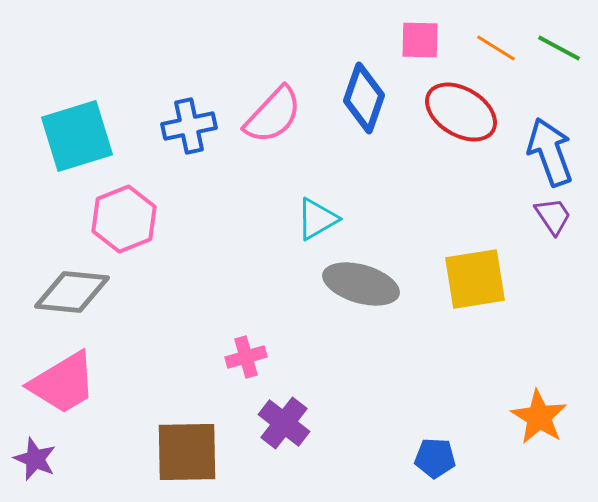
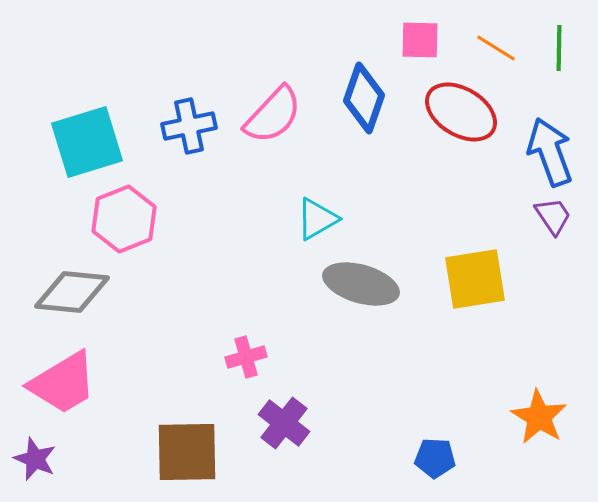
green line: rotated 63 degrees clockwise
cyan square: moved 10 px right, 6 px down
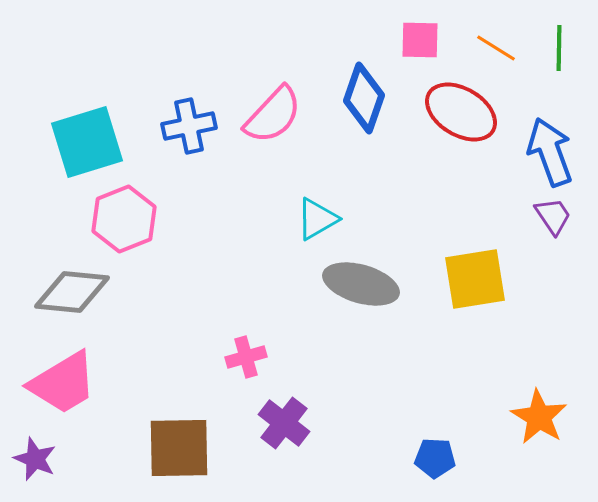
brown square: moved 8 px left, 4 px up
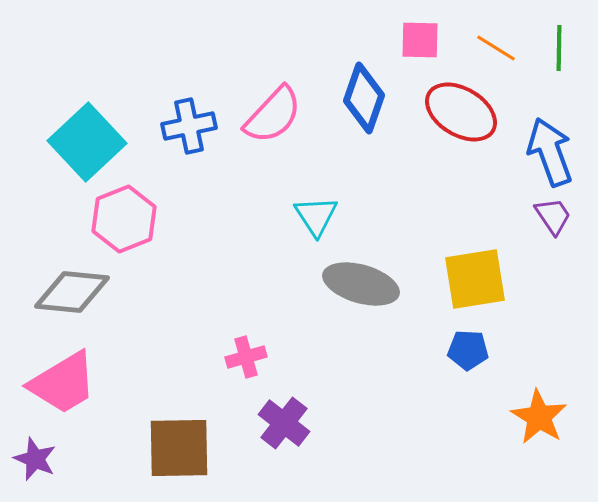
cyan square: rotated 26 degrees counterclockwise
cyan triangle: moved 1 px left, 3 px up; rotated 33 degrees counterclockwise
blue pentagon: moved 33 px right, 108 px up
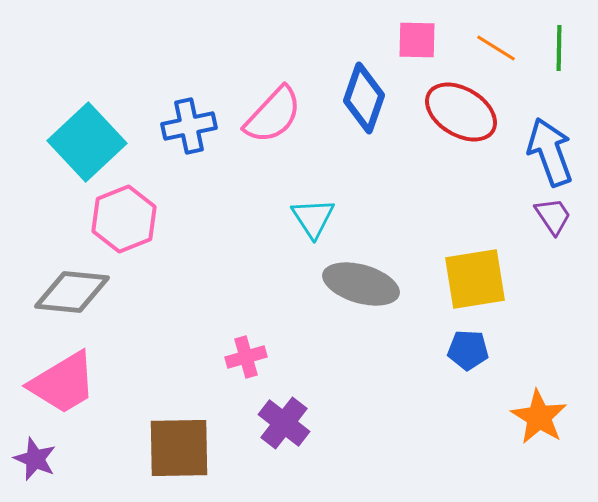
pink square: moved 3 px left
cyan triangle: moved 3 px left, 2 px down
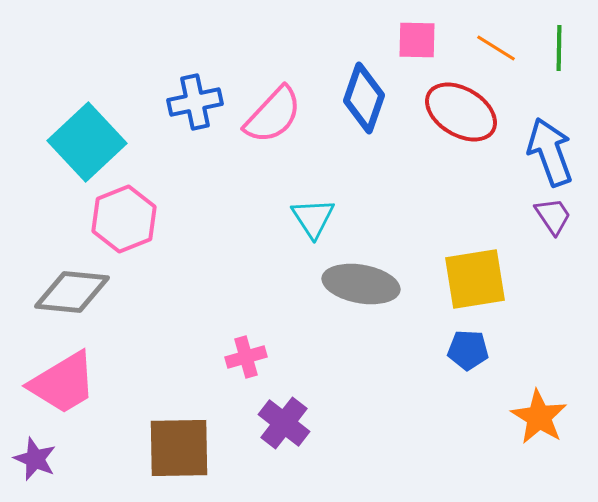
blue cross: moved 6 px right, 24 px up
gray ellipse: rotated 6 degrees counterclockwise
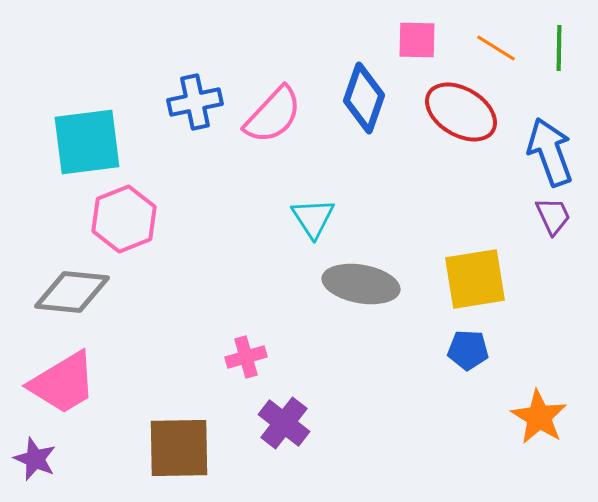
cyan square: rotated 36 degrees clockwise
purple trapezoid: rotated 9 degrees clockwise
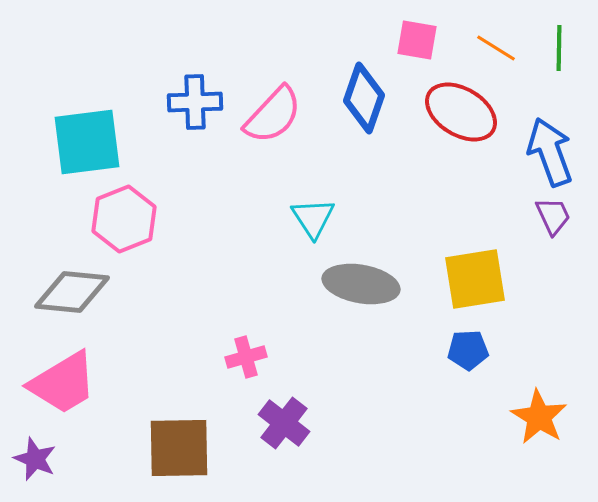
pink square: rotated 9 degrees clockwise
blue cross: rotated 10 degrees clockwise
blue pentagon: rotated 6 degrees counterclockwise
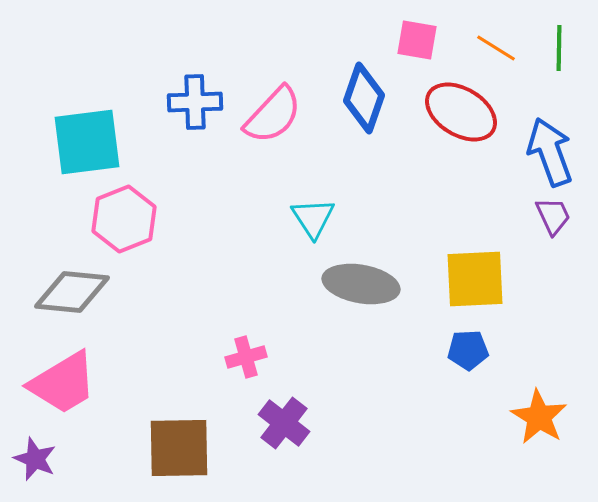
yellow square: rotated 6 degrees clockwise
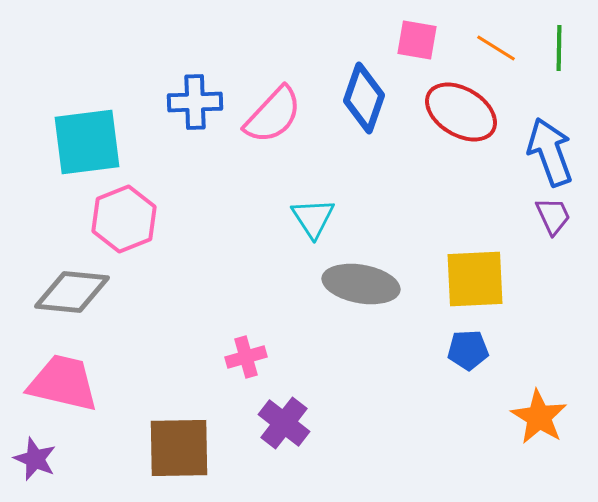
pink trapezoid: rotated 136 degrees counterclockwise
